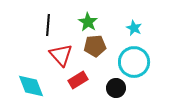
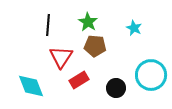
brown pentagon: rotated 10 degrees clockwise
red triangle: moved 2 px down; rotated 15 degrees clockwise
cyan circle: moved 17 px right, 13 px down
red rectangle: moved 1 px right
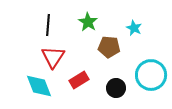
brown pentagon: moved 14 px right, 1 px down
red triangle: moved 8 px left
cyan diamond: moved 8 px right
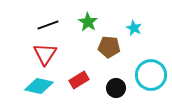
black line: rotated 65 degrees clockwise
red triangle: moved 8 px left, 3 px up
cyan diamond: rotated 56 degrees counterclockwise
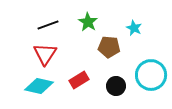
black circle: moved 2 px up
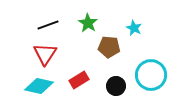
green star: moved 1 px down
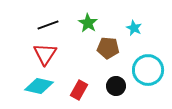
brown pentagon: moved 1 px left, 1 px down
cyan circle: moved 3 px left, 5 px up
red rectangle: moved 10 px down; rotated 30 degrees counterclockwise
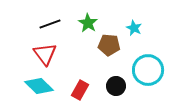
black line: moved 2 px right, 1 px up
brown pentagon: moved 1 px right, 3 px up
red triangle: rotated 10 degrees counterclockwise
cyan diamond: rotated 32 degrees clockwise
red rectangle: moved 1 px right
